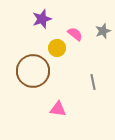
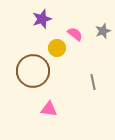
pink triangle: moved 9 px left
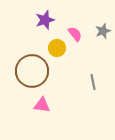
purple star: moved 3 px right, 1 px down
pink semicircle: rotated 14 degrees clockwise
brown circle: moved 1 px left
pink triangle: moved 7 px left, 4 px up
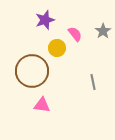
gray star: rotated 14 degrees counterclockwise
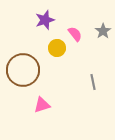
brown circle: moved 9 px left, 1 px up
pink triangle: rotated 24 degrees counterclockwise
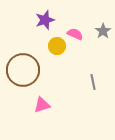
pink semicircle: rotated 28 degrees counterclockwise
yellow circle: moved 2 px up
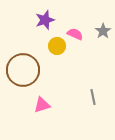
gray line: moved 15 px down
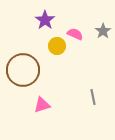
purple star: rotated 18 degrees counterclockwise
